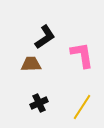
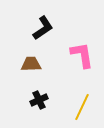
black L-shape: moved 2 px left, 9 px up
black cross: moved 3 px up
yellow line: rotated 8 degrees counterclockwise
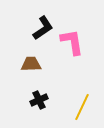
pink L-shape: moved 10 px left, 13 px up
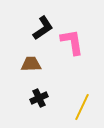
black cross: moved 2 px up
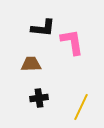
black L-shape: rotated 40 degrees clockwise
black cross: rotated 18 degrees clockwise
yellow line: moved 1 px left
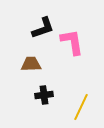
black L-shape: rotated 25 degrees counterclockwise
black cross: moved 5 px right, 3 px up
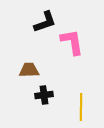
black L-shape: moved 2 px right, 6 px up
brown trapezoid: moved 2 px left, 6 px down
yellow line: rotated 24 degrees counterclockwise
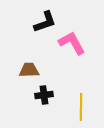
pink L-shape: moved 1 px down; rotated 20 degrees counterclockwise
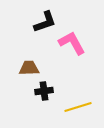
brown trapezoid: moved 2 px up
black cross: moved 4 px up
yellow line: moved 3 px left; rotated 72 degrees clockwise
